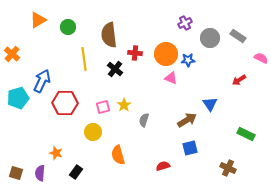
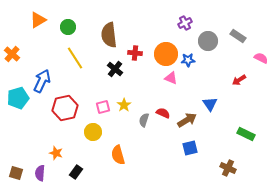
gray circle: moved 2 px left, 3 px down
yellow line: moved 9 px left, 1 px up; rotated 25 degrees counterclockwise
red hexagon: moved 5 px down; rotated 15 degrees counterclockwise
red semicircle: moved 53 px up; rotated 40 degrees clockwise
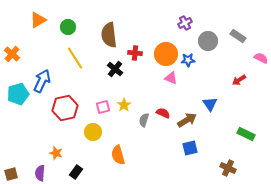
cyan pentagon: moved 4 px up
brown square: moved 5 px left, 1 px down; rotated 32 degrees counterclockwise
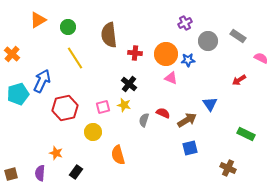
black cross: moved 14 px right, 15 px down
yellow star: rotated 24 degrees counterclockwise
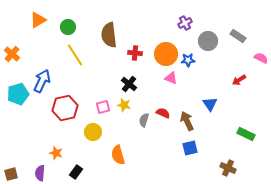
yellow line: moved 3 px up
brown arrow: moved 1 px down; rotated 84 degrees counterclockwise
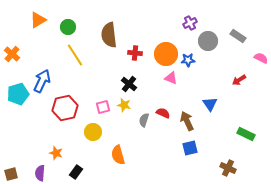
purple cross: moved 5 px right
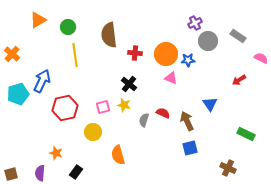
purple cross: moved 5 px right
yellow line: rotated 25 degrees clockwise
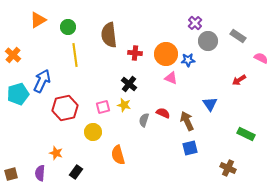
purple cross: rotated 16 degrees counterclockwise
orange cross: moved 1 px right, 1 px down
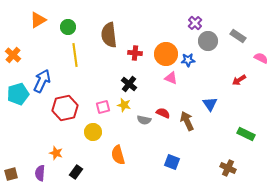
gray semicircle: rotated 96 degrees counterclockwise
blue square: moved 18 px left, 14 px down; rotated 35 degrees clockwise
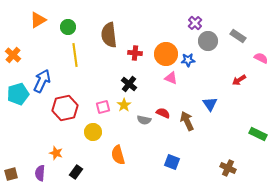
yellow star: rotated 24 degrees clockwise
green rectangle: moved 12 px right
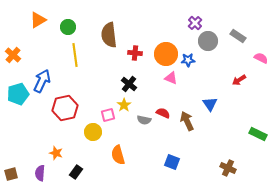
pink square: moved 5 px right, 8 px down
